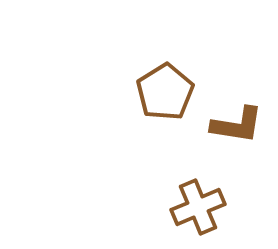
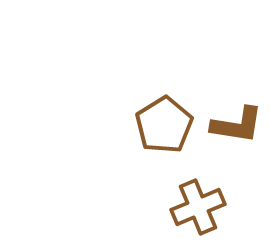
brown pentagon: moved 1 px left, 33 px down
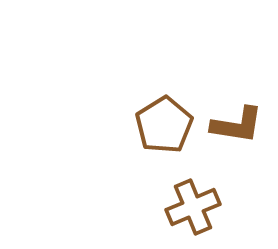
brown cross: moved 5 px left
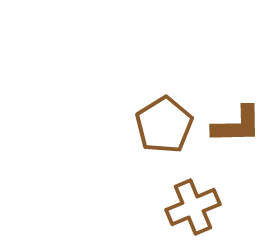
brown L-shape: rotated 10 degrees counterclockwise
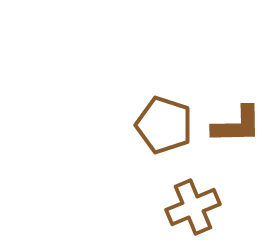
brown pentagon: rotated 22 degrees counterclockwise
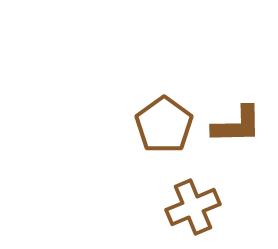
brown pentagon: rotated 18 degrees clockwise
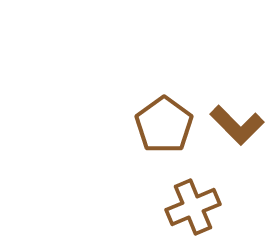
brown L-shape: rotated 46 degrees clockwise
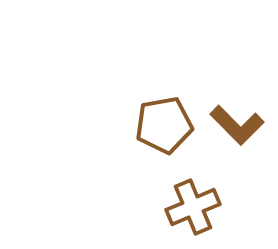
brown pentagon: rotated 26 degrees clockwise
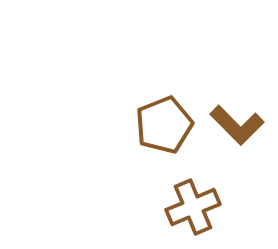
brown pentagon: rotated 12 degrees counterclockwise
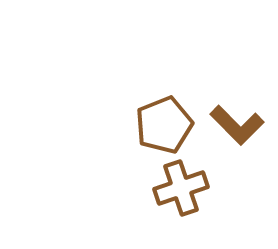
brown cross: moved 12 px left, 19 px up; rotated 4 degrees clockwise
